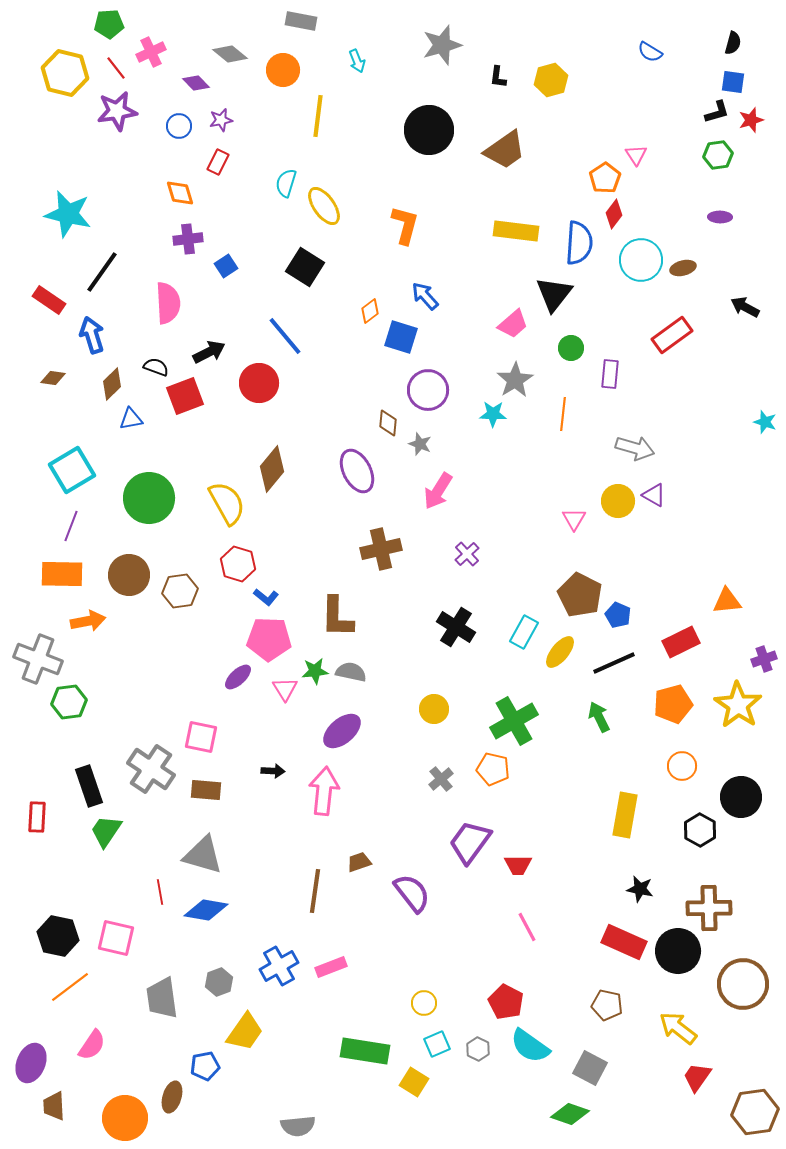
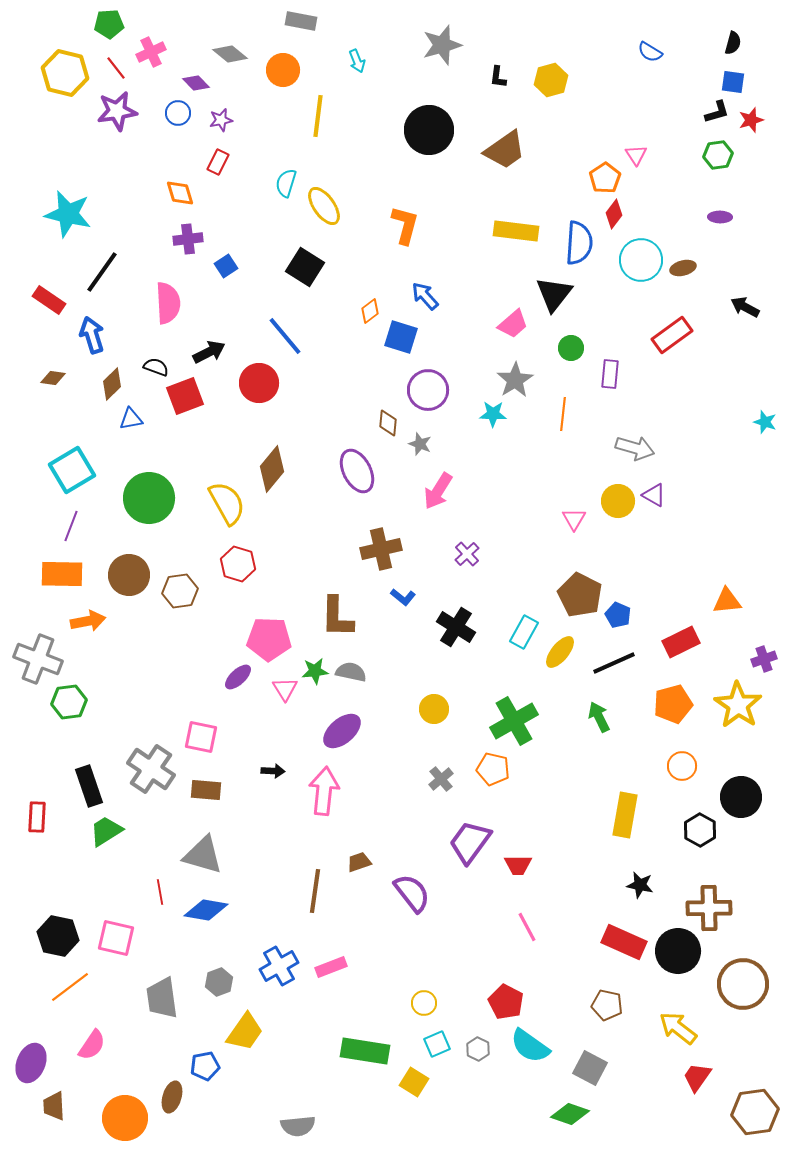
blue circle at (179, 126): moved 1 px left, 13 px up
blue L-shape at (266, 597): moved 137 px right
green trapezoid at (106, 831): rotated 24 degrees clockwise
black star at (640, 889): moved 4 px up
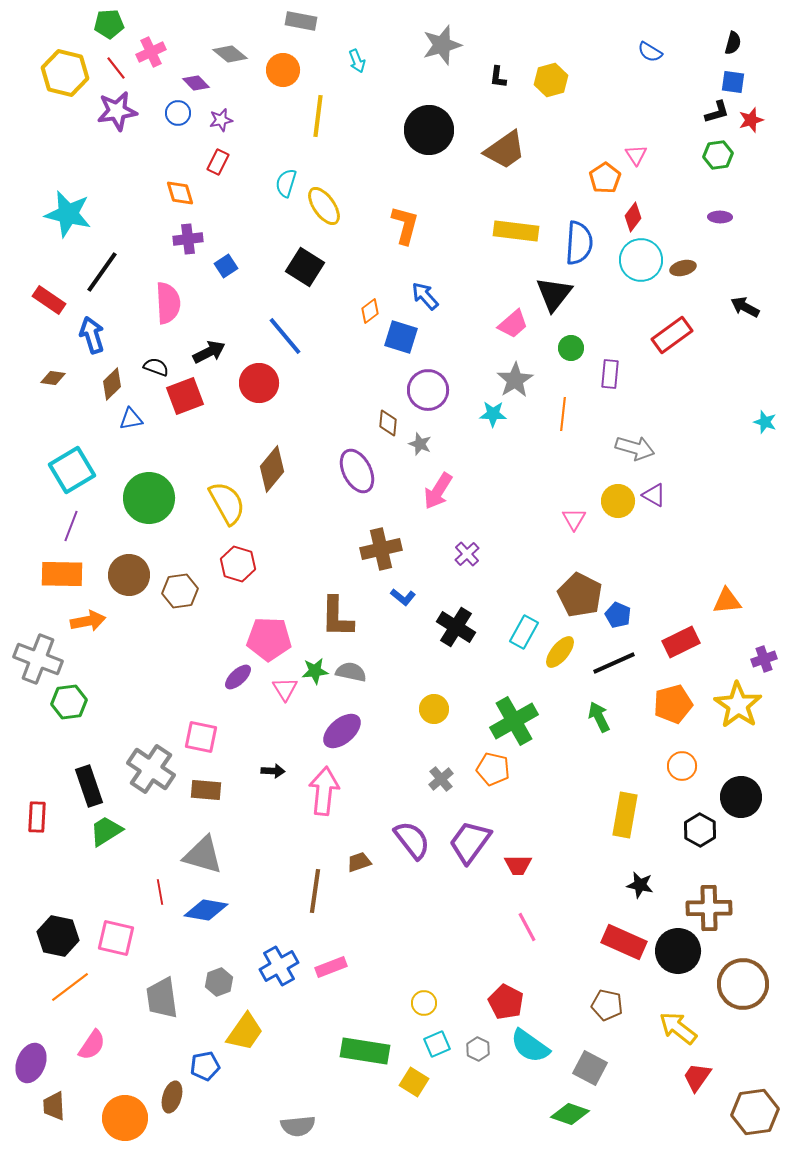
red diamond at (614, 214): moved 19 px right, 3 px down
purple semicircle at (412, 893): moved 53 px up
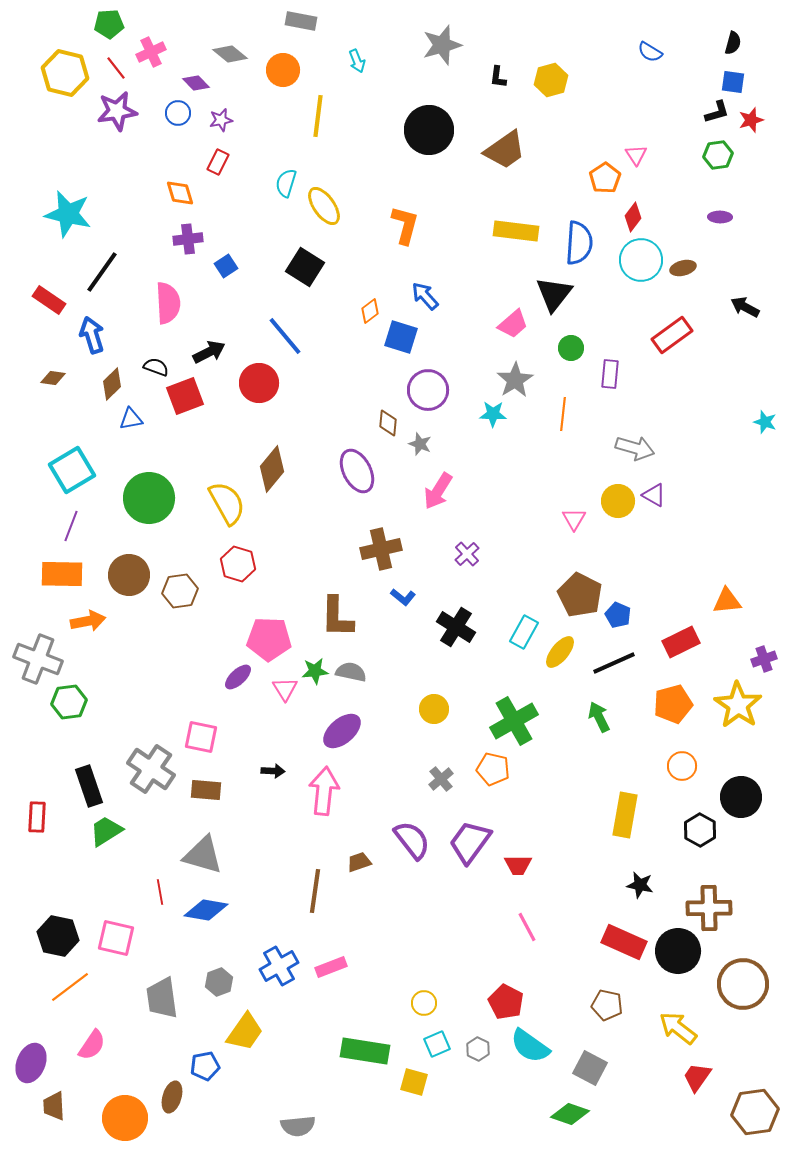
yellow square at (414, 1082): rotated 16 degrees counterclockwise
